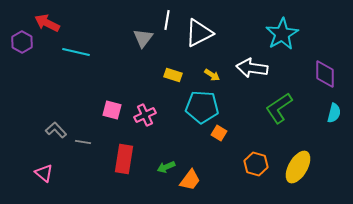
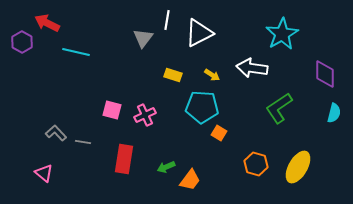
gray L-shape: moved 3 px down
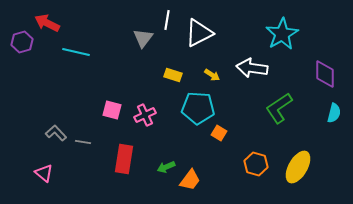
purple hexagon: rotated 15 degrees clockwise
cyan pentagon: moved 4 px left, 1 px down
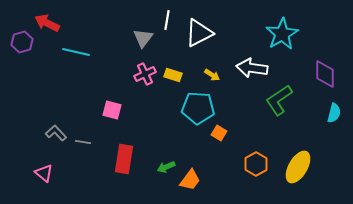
green L-shape: moved 8 px up
pink cross: moved 41 px up
orange hexagon: rotated 15 degrees clockwise
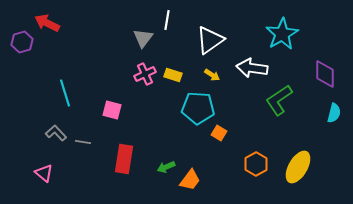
white triangle: moved 11 px right, 7 px down; rotated 8 degrees counterclockwise
cyan line: moved 11 px left, 41 px down; rotated 60 degrees clockwise
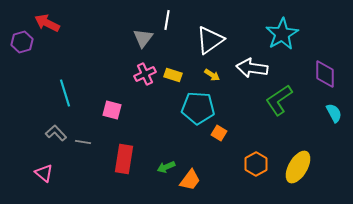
cyan semicircle: rotated 42 degrees counterclockwise
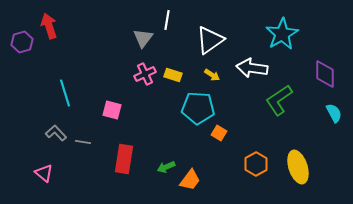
red arrow: moved 2 px right, 3 px down; rotated 45 degrees clockwise
yellow ellipse: rotated 48 degrees counterclockwise
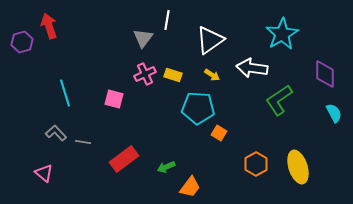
pink square: moved 2 px right, 11 px up
red rectangle: rotated 44 degrees clockwise
orange trapezoid: moved 7 px down
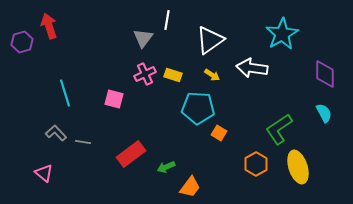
green L-shape: moved 29 px down
cyan semicircle: moved 10 px left
red rectangle: moved 7 px right, 5 px up
